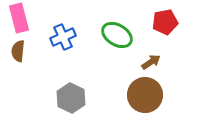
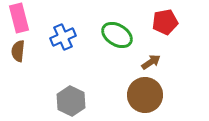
gray hexagon: moved 3 px down
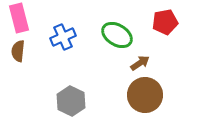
brown arrow: moved 11 px left, 1 px down
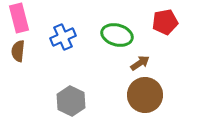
green ellipse: rotated 16 degrees counterclockwise
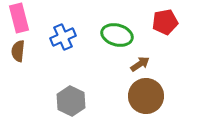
brown arrow: moved 1 px down
brown circle: moved 1 px right, 1 px down
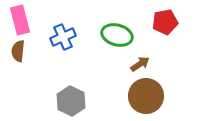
pink rectangle: moved 1 px right, 2 px down
